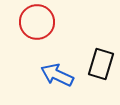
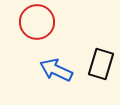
blue arrow: moved 1 px left, 5 px up
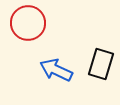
red circle: moved 9 px left, 1 px down
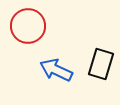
red circle: moved 3 px down
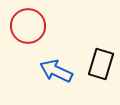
blue arrow: moved 1 px down
